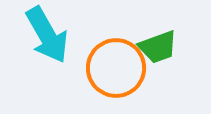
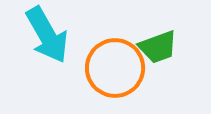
orange circle: moved 1 px left
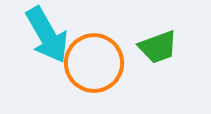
orange circle: moved 21 px left, 5 px up
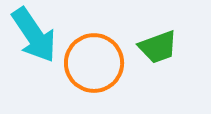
cyan arrow: moved 13 px left; rotated 4 degrees counterclockwise
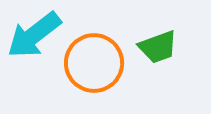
cyan arrow: rotated 86 degrees clockwise
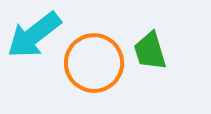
green trapezoid: moved 8 px left, 4 px down; rotated 93 degrees clockwise
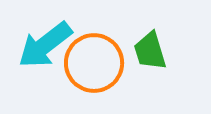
cyan arrow: moved 11 px right, 10 px down
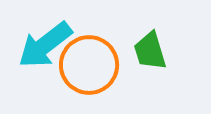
orange circle: moved 5 px left, 2 px down
